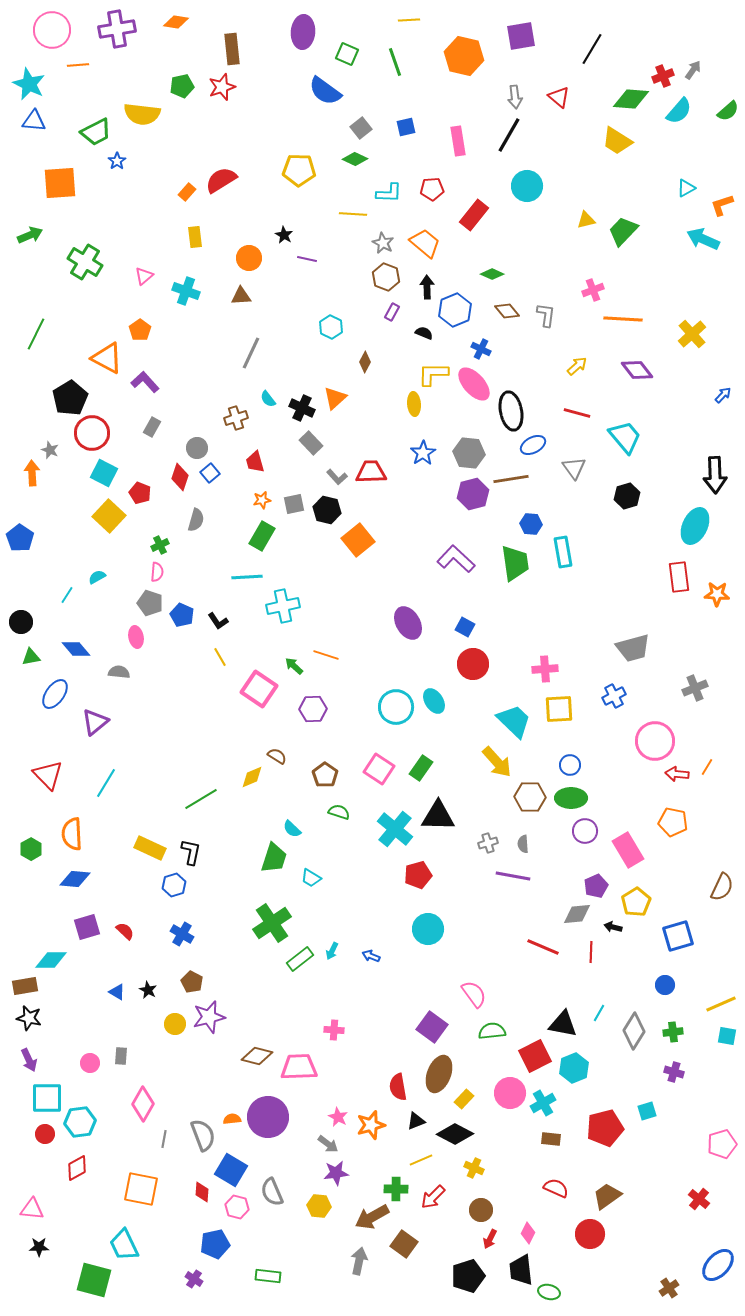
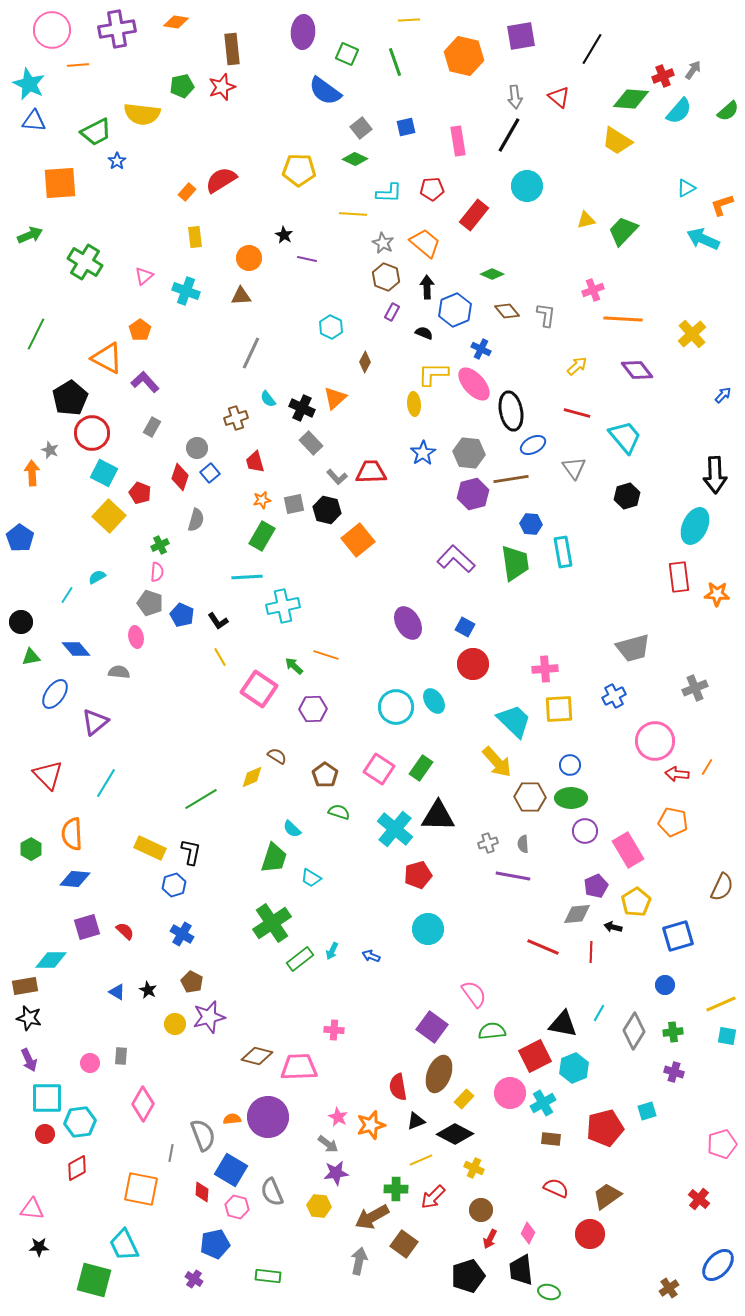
gray line at (164, 1139): moved 7 px right, 14 px down
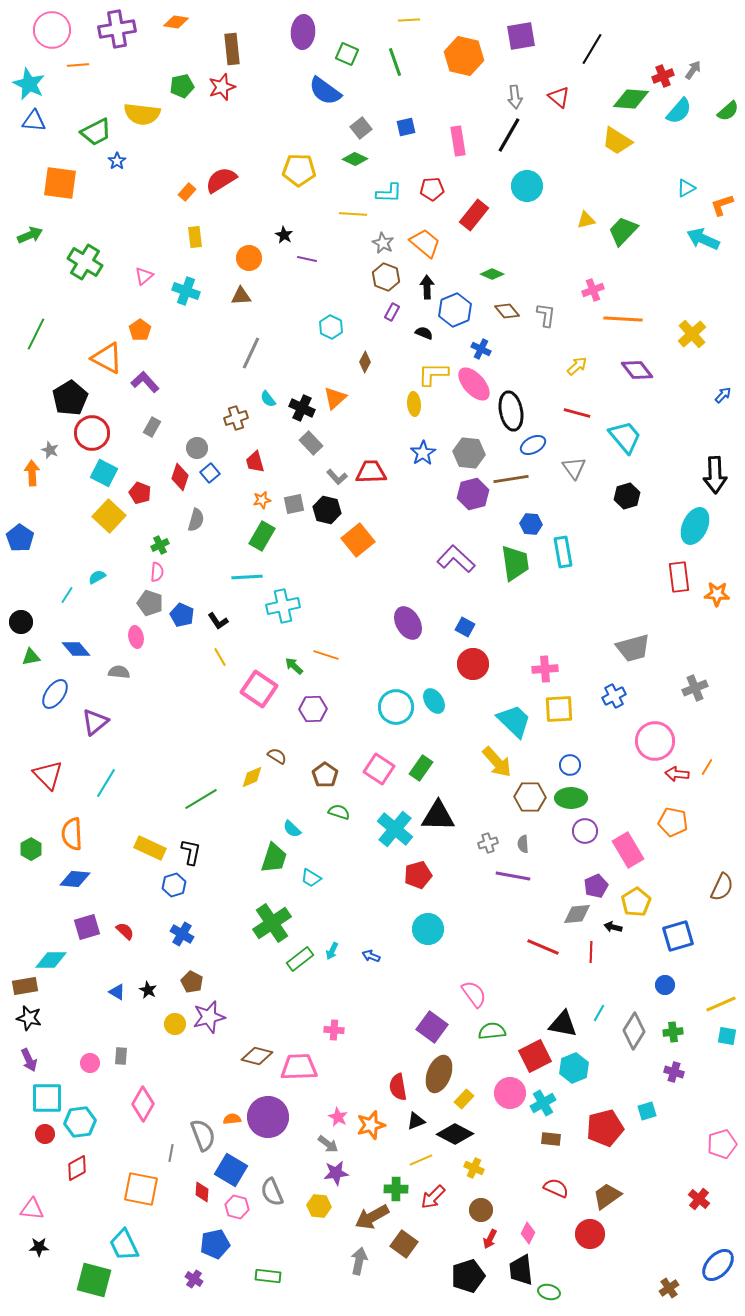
orange square at (60, 183): rotated 12 degrees clockwise
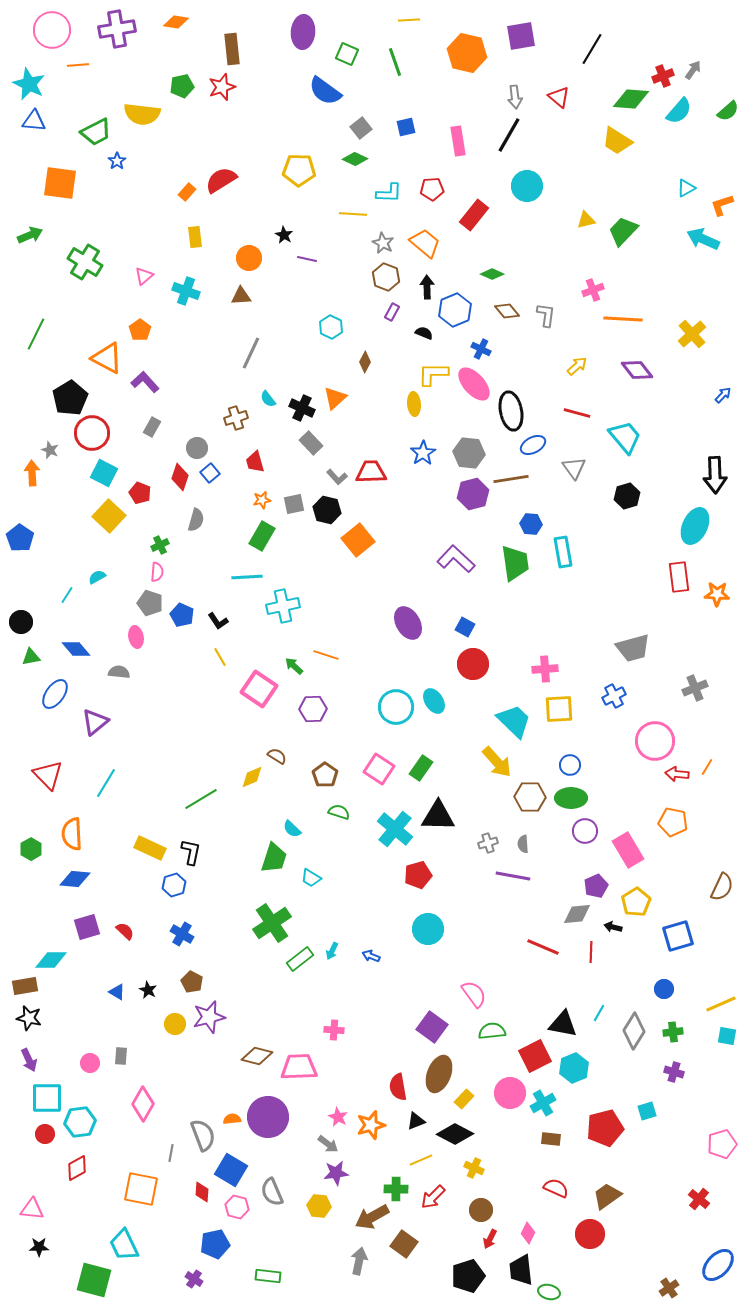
orange hexagon at (464, 56): moved 3 px right, 3 px up
blue circle at (665, 985): moved 1 px left, 4 px down
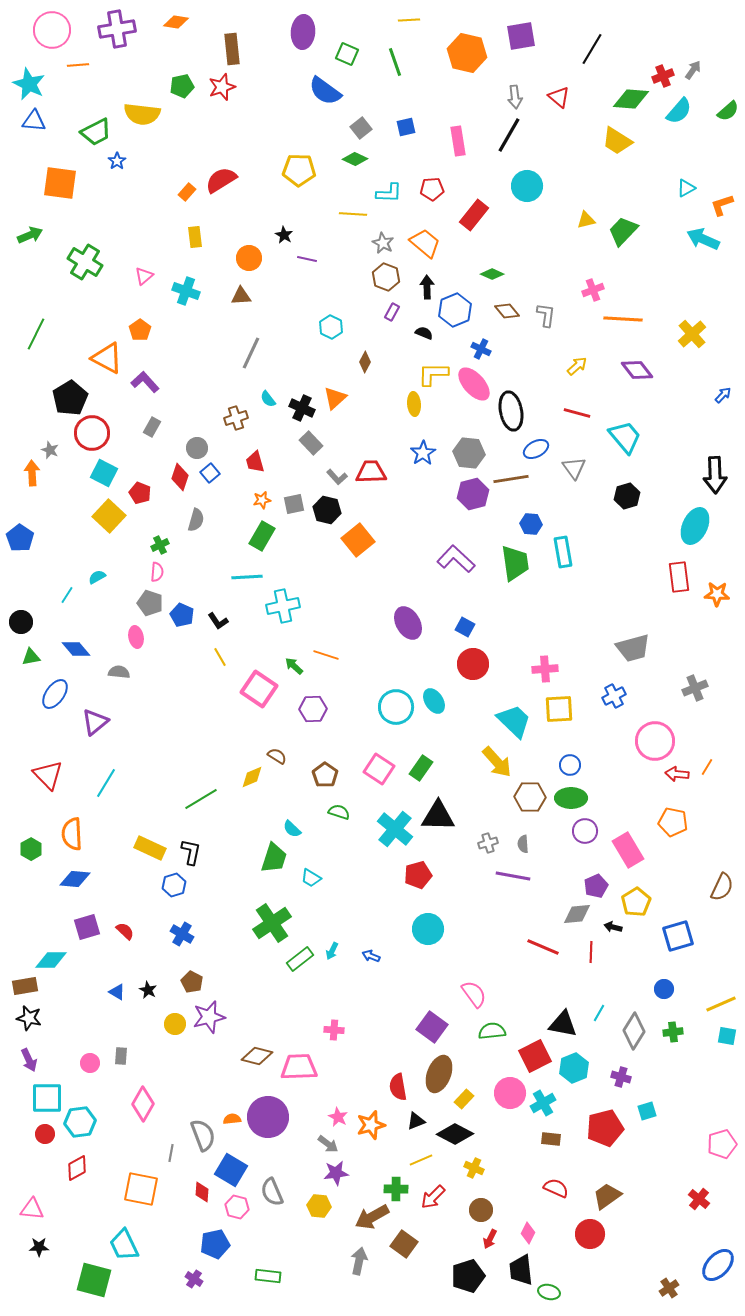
blue ellipse at (533, 445): moved 3 px right, 4 px down
purple cross at (674, 1072): moved 53 px left, 5 px down
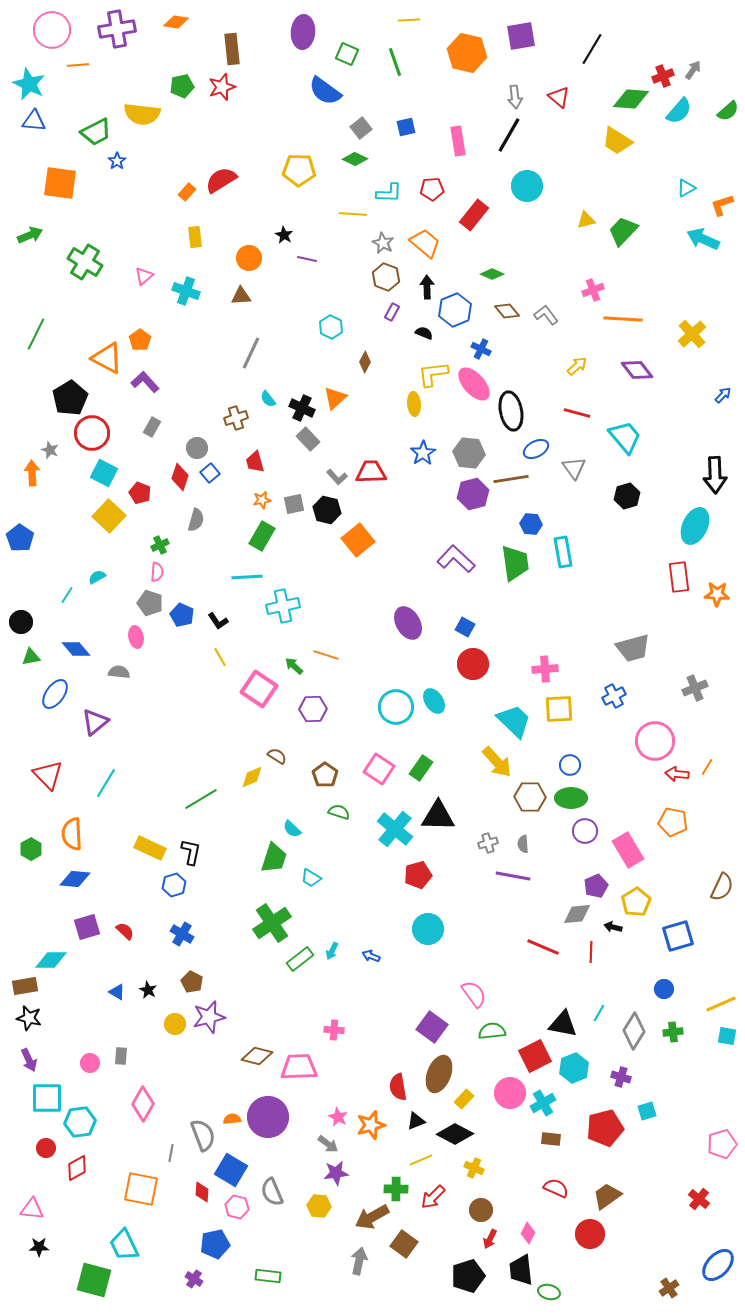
gray L-shape at (546, 315): rotated 45 degrees counterclockwise
orange pentagon at (140, 330): moved 10 px down
yellow L-shape at (433, 374): rotated 8 degrees counterclockwise
gray rectangle at (311, 443): moved 3 px left, 4 px up
red circle at (45, 1134): moved 1 px right, 14 px down
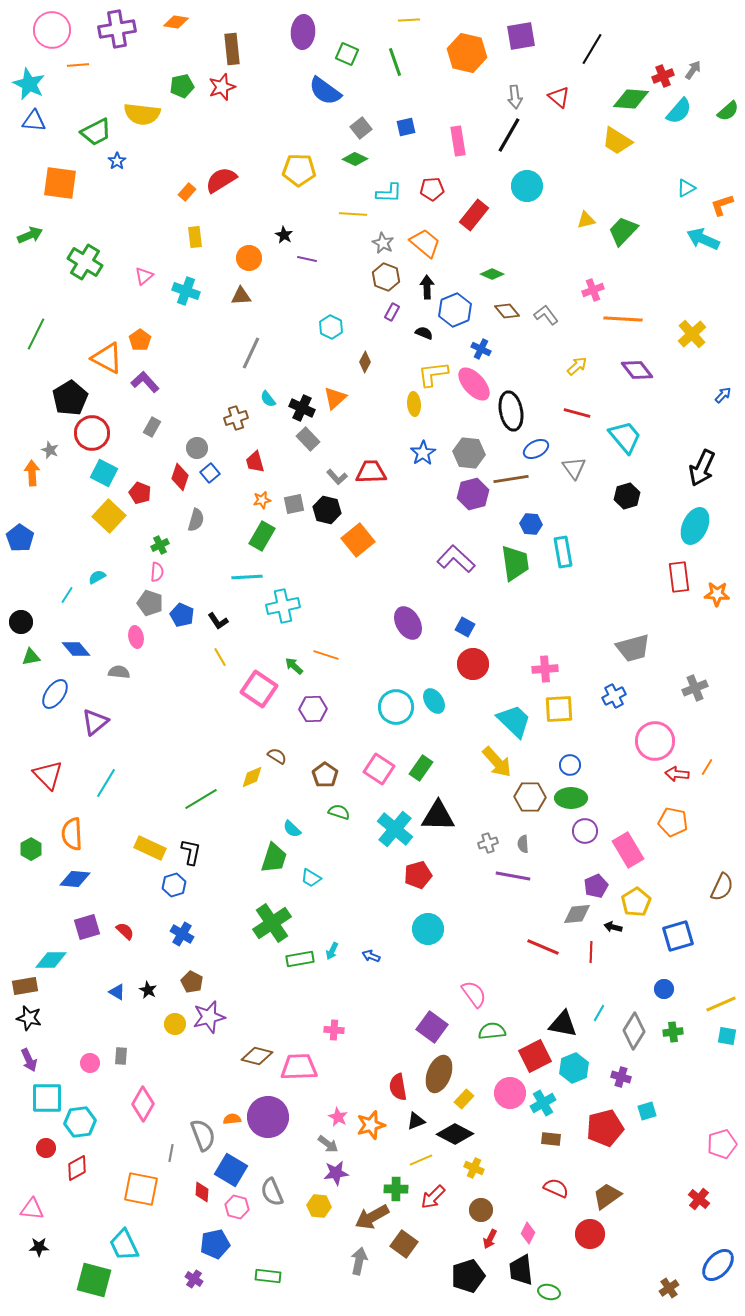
black arrow at (715, 475): moved 13 px left, 7 px up; rotated 27 degrees clockwise
green rectangle at (300, 959): rotated 28 degrees clockwise
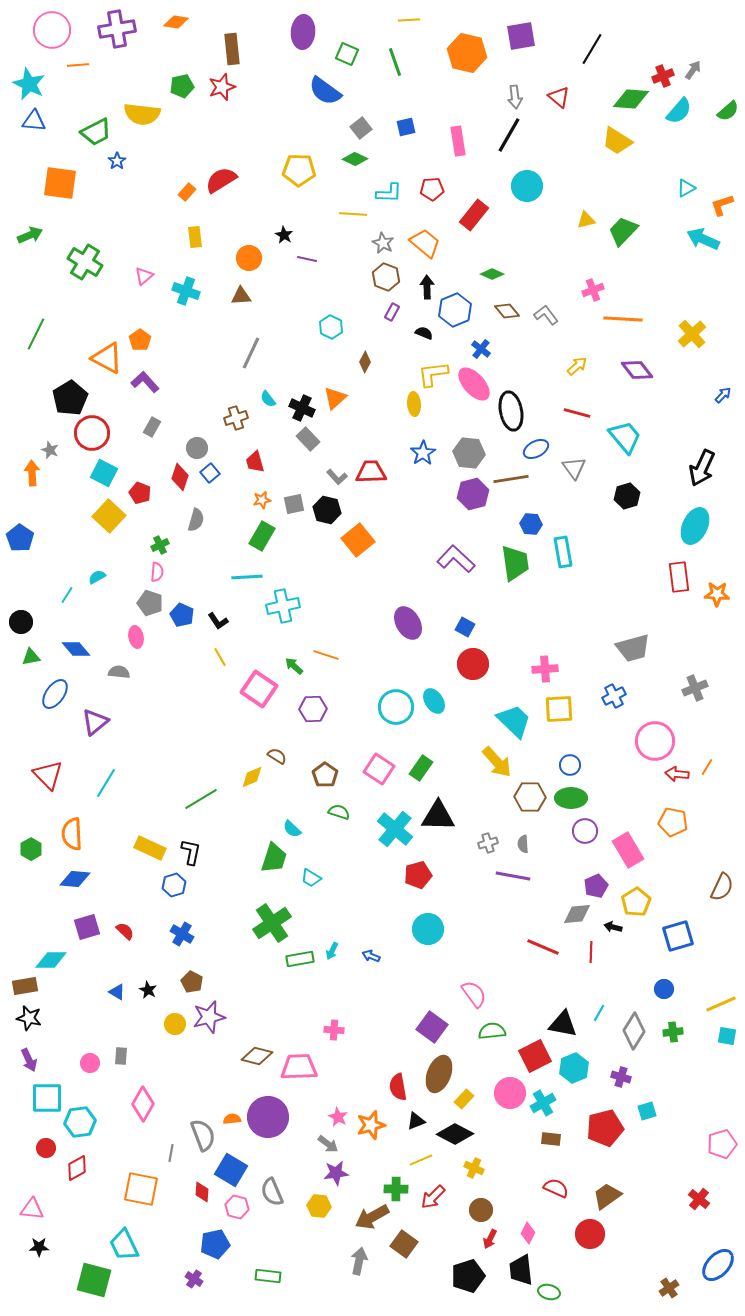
blue cross at (481, 349): rotated 12 degrees clockwise
